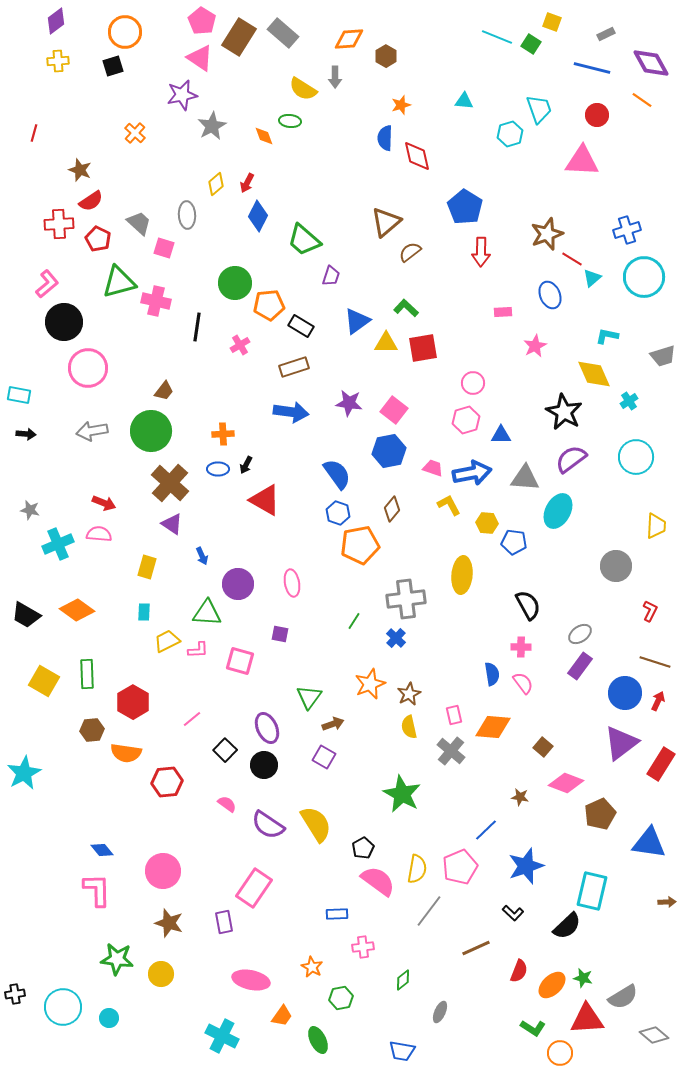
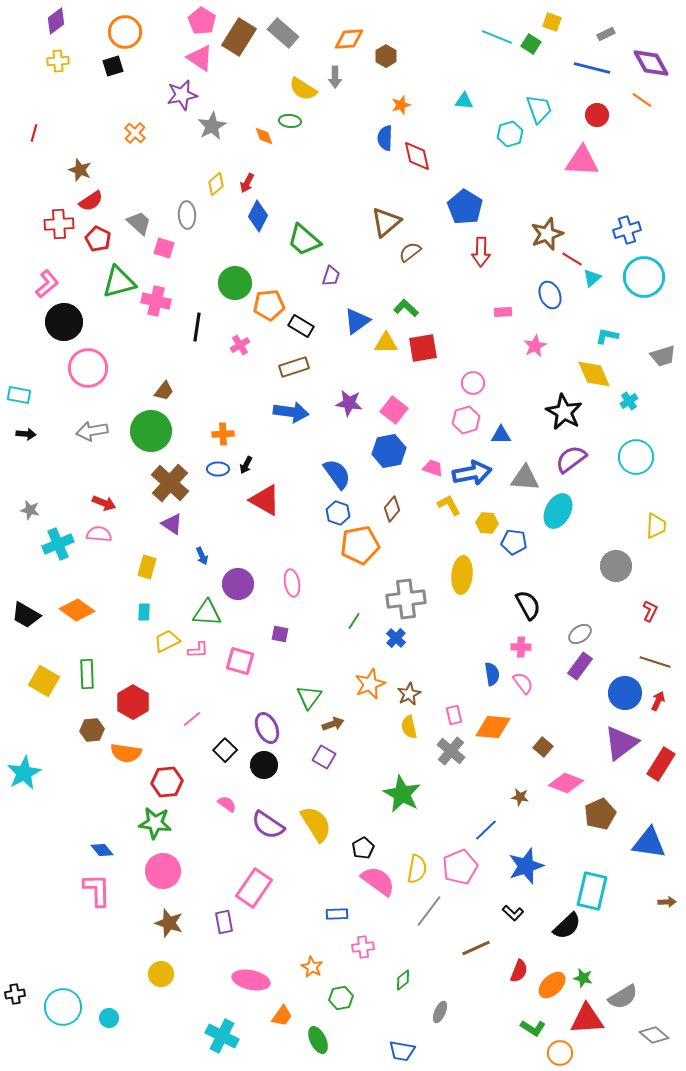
green star at (117, 959): moved 38 px right, 136 px up
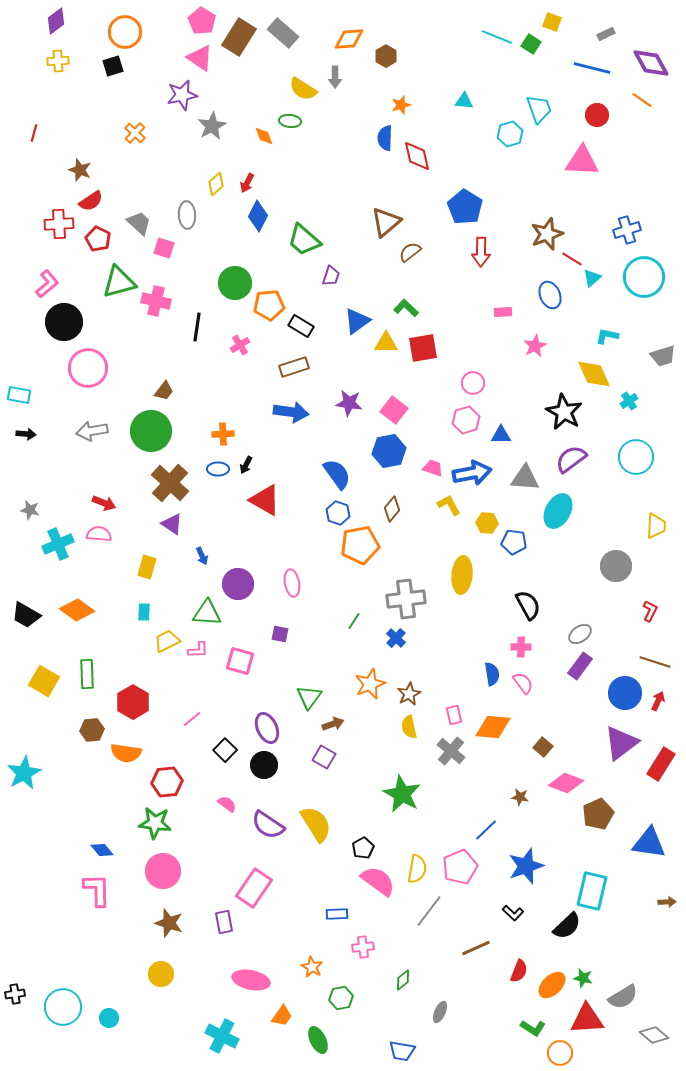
brown pentagon at (600, 814): moved 2 px left
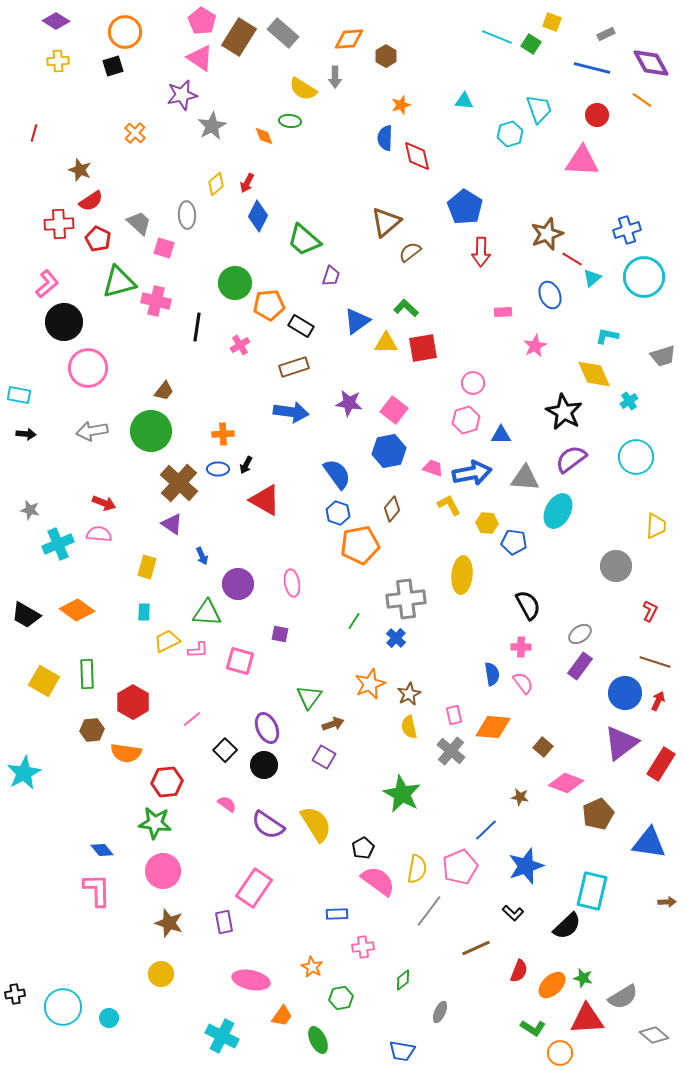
purple diamond at (56, 21): rotated 68 degrees clockwise
brown cross at (170, 483): moved 9 px right
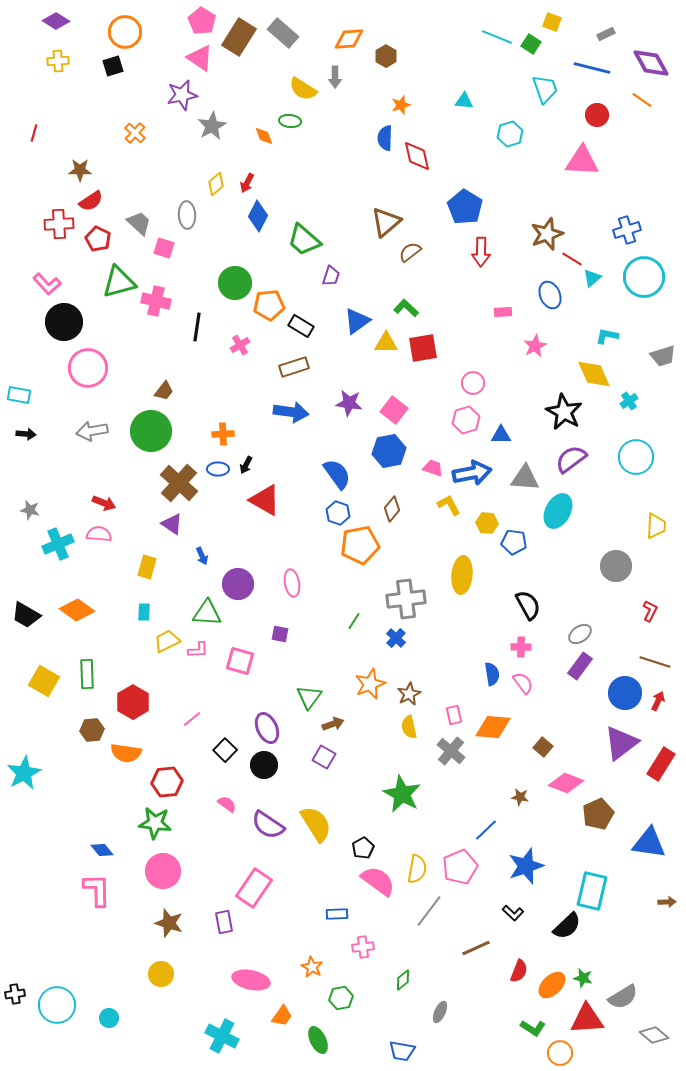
cyan trapezoid at (539, 109): moved 6 px right, 20 px up
brown star at (80, 170): rotated 20 degrees counterclockwise
pink L-shape at (47, 284): rotated 88 degrees clockwise
cyan circle at (63, 1007): moved 6 px left, 2 px up
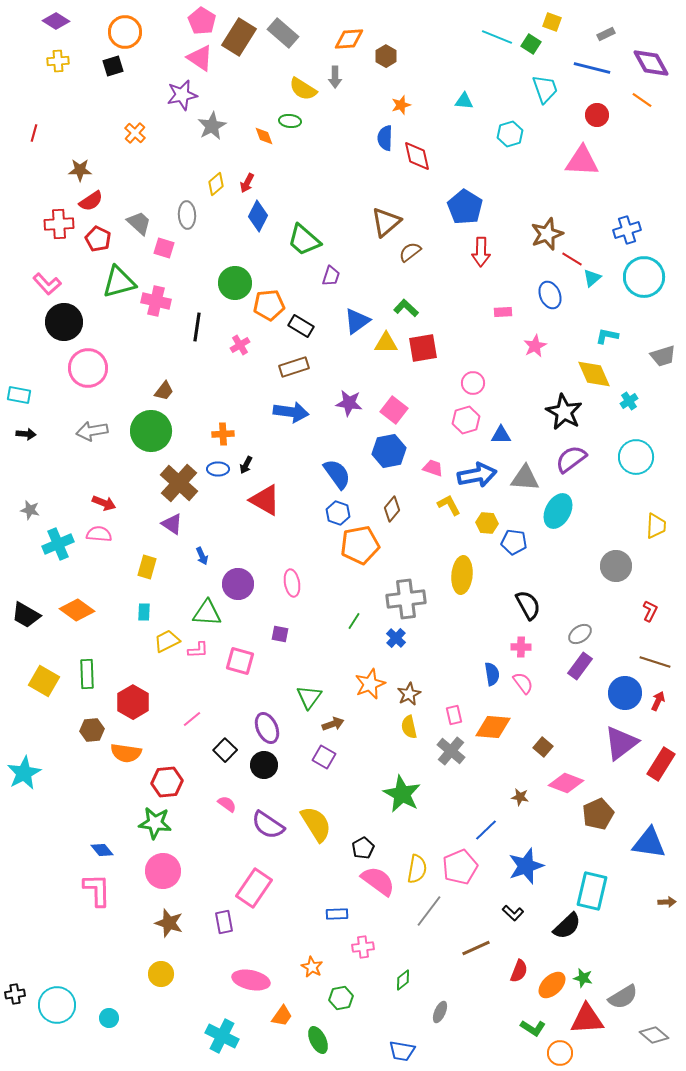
blue arrow at (472, 473): moved 5 px right, 2 px down
